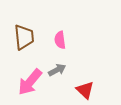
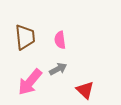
brown trapezoid: moved 1 px right
gray arrow: moved 1 px right, 1 px up
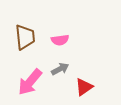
pink semicircle: rotated 90 degrees counterclockwise
gray arrow: moved 2 px right
red triangle: moved 1 px left, 3 px up; rotated 42 degrees clockwise
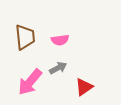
gray arrow: moved 2 px left, 1 px up
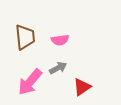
red triangle: moved 2 px left
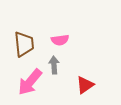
brown trapezoid: moved 1 px left, 7 px down
gray arrow: moved 4 px left, 3 px up; rotated 66 degrees counterclockwise
red triangle: moved 3 px right, 2 px up
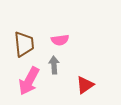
pink arrow: moved 1 px left, 1 px up; rotated 12 degrees counterclockwise
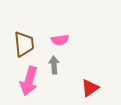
pink arrow: rotated 12 degrees counterclockwise
red triangle: moved 5 px right, 3 px down
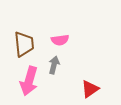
gray arrow: rotated 18 degrees clockwise
red triangle: moved 1 px down
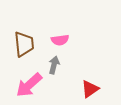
pink arrow: moved 4 px down; rotated 32 degrees clockwise
